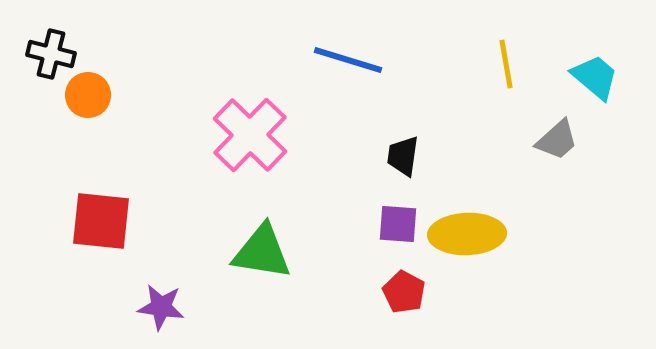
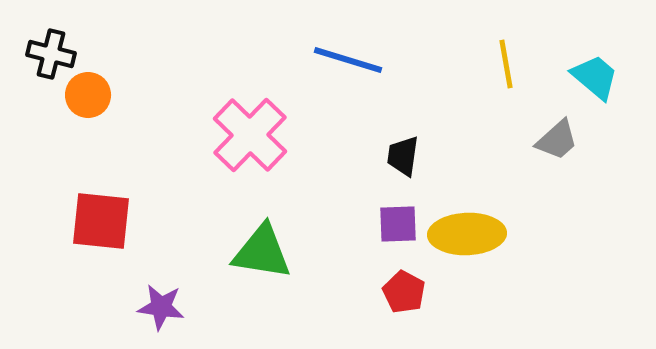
purple square: rotated 6 degrees counterclockwise
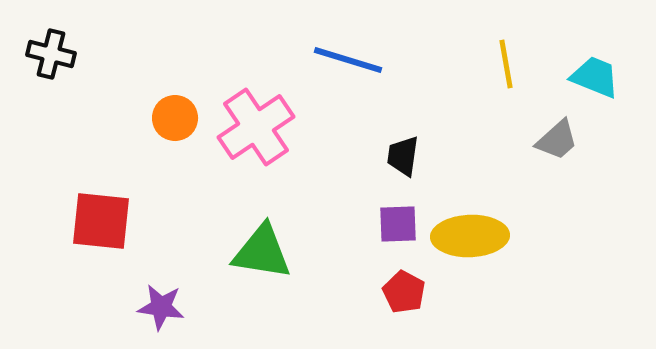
cyan trapezoid: rotated 18 degrees counterclockwise
orange circle: moved 87 px right, 23 px down
pink cross: moved 6 px right, 8 px up; rotated 12 degrees clockwise
yellow ellipse: moved 3 px right, 2 px down
